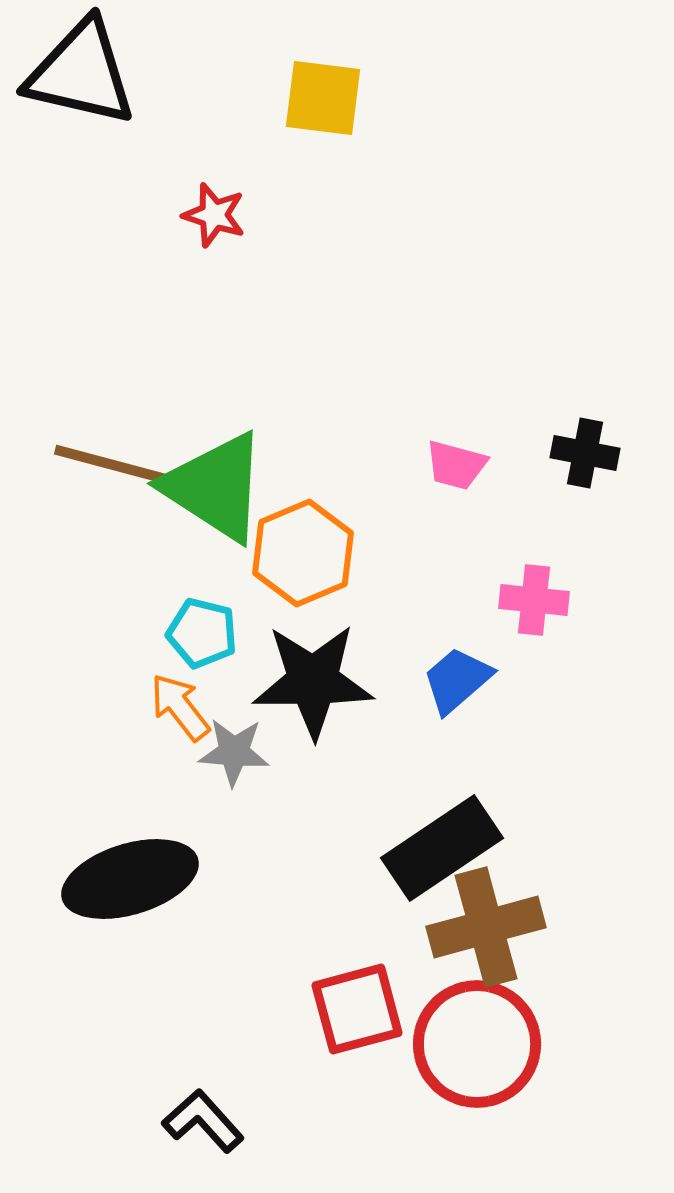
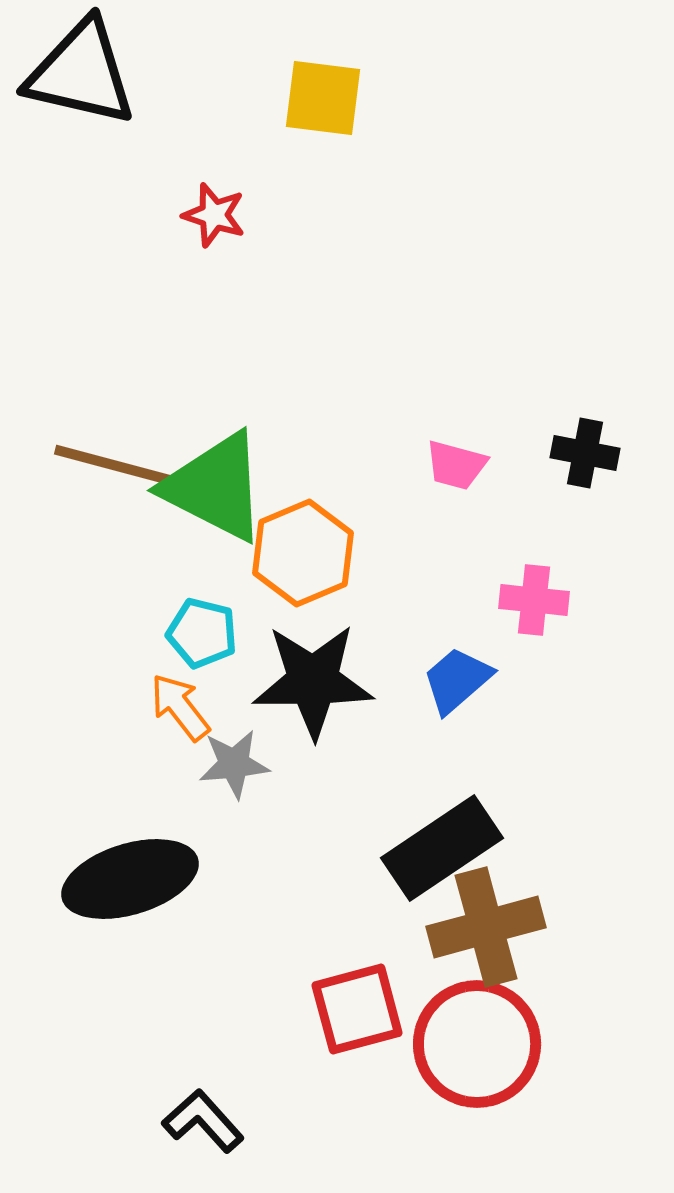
green triangle: rotated 6 degrees counterclockwise
gray star: moved 12 px down; rotated 10 degrees counterclockwise
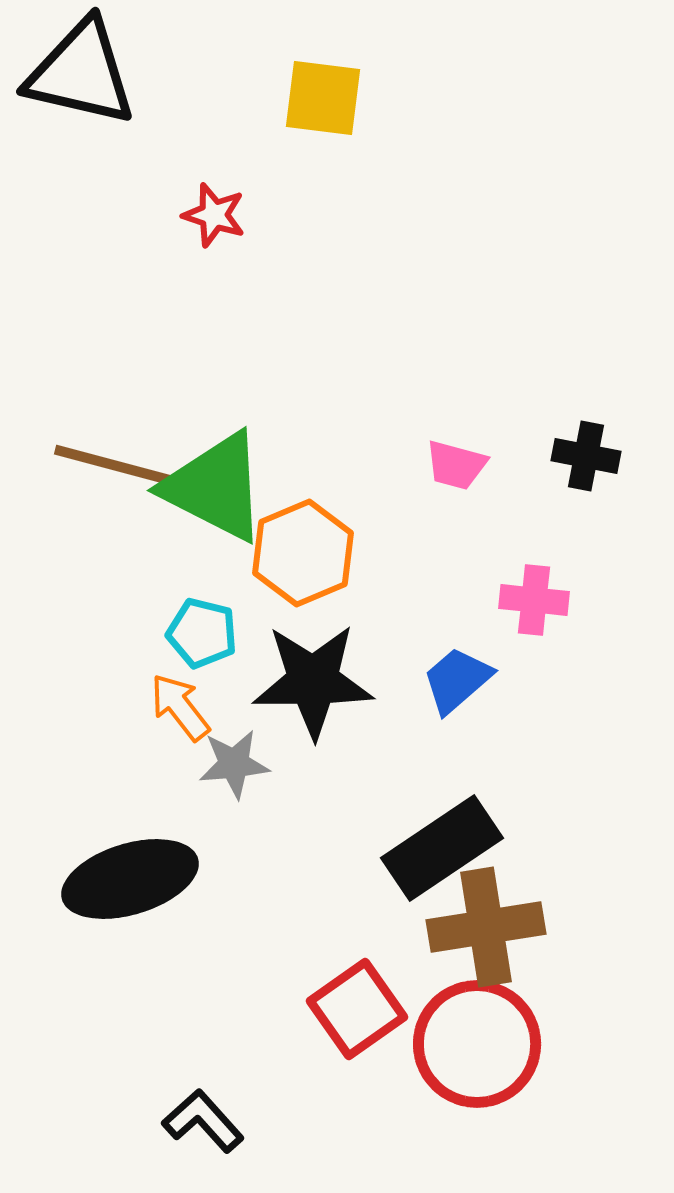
black cross: moved 1 px right, 3 px down
brown cross: rotated 6 degrees clockwise
red square: rotated 20 degrees counterclockwise
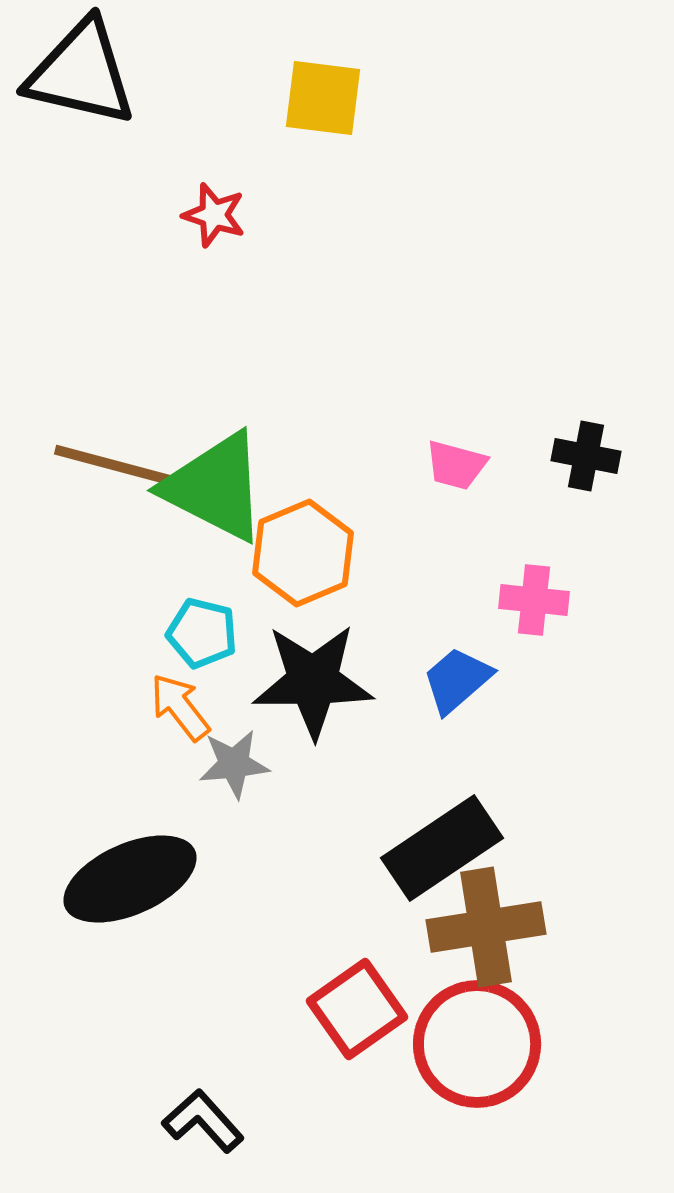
black ellipse: rotated 7 degrees counterclockwise
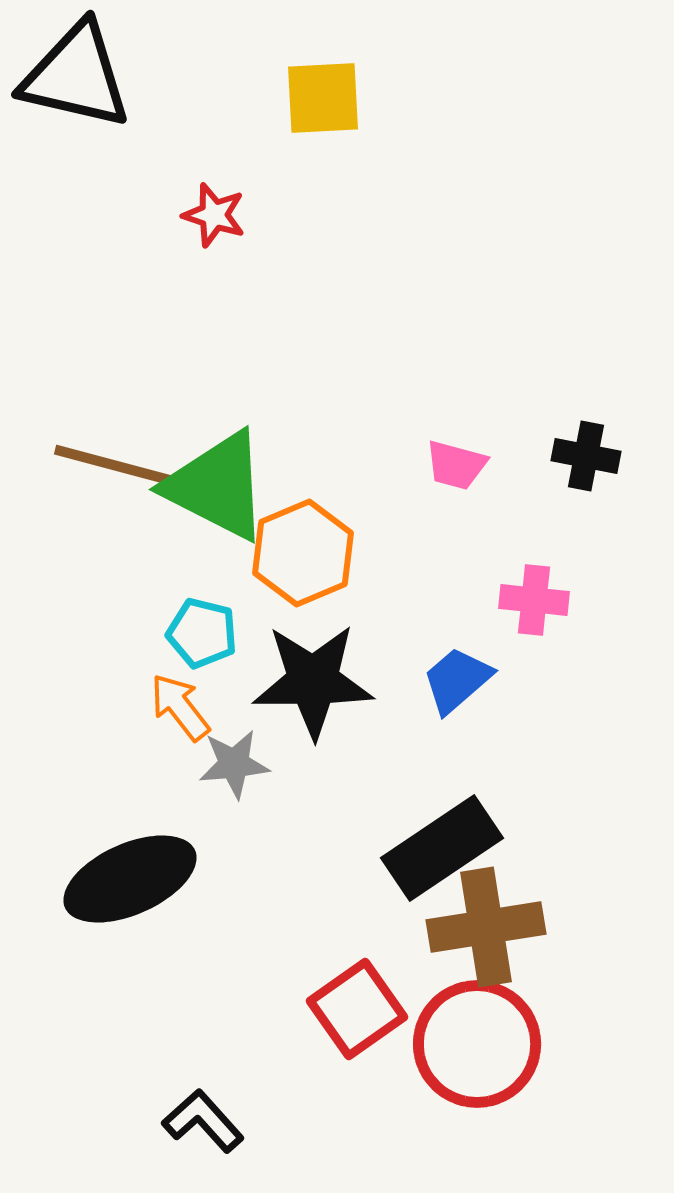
black triangle: moved 5 px left, 3 px down
yellow square: rotated 10 degrees counterclockwise
green triangle: moved 2 px right, 1 px up
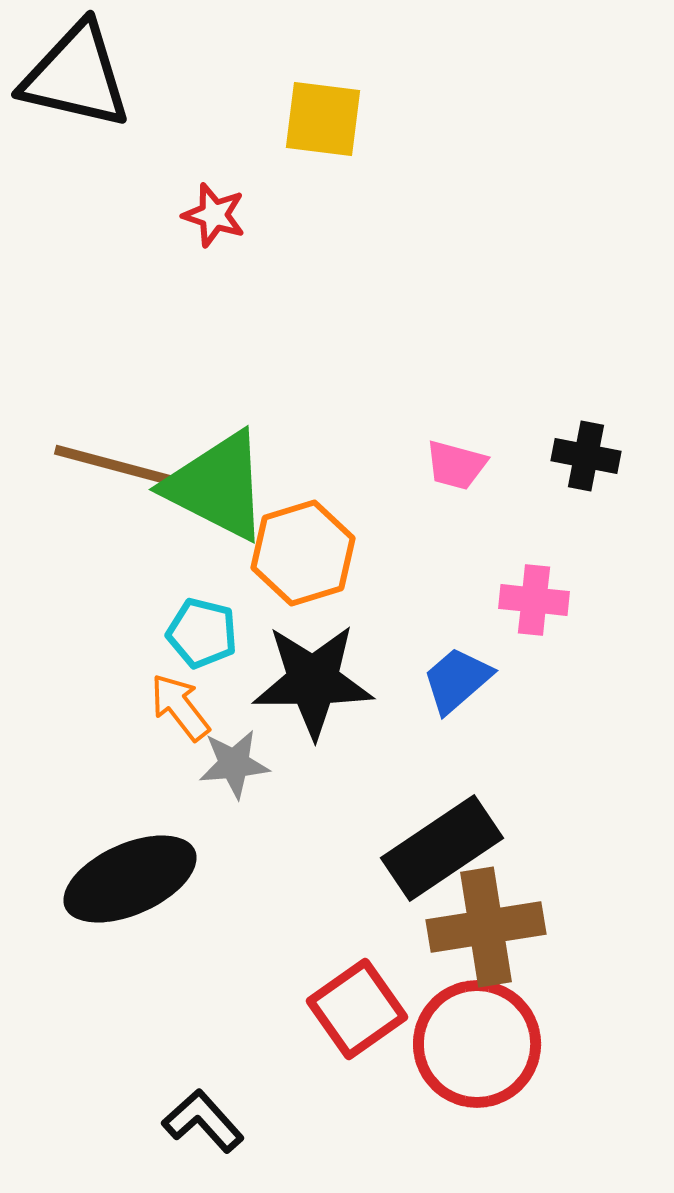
yellow square: moved 21 px down; rotated 10 degrees clockwise
orange hexagon: rotated 6 degrees clockwise
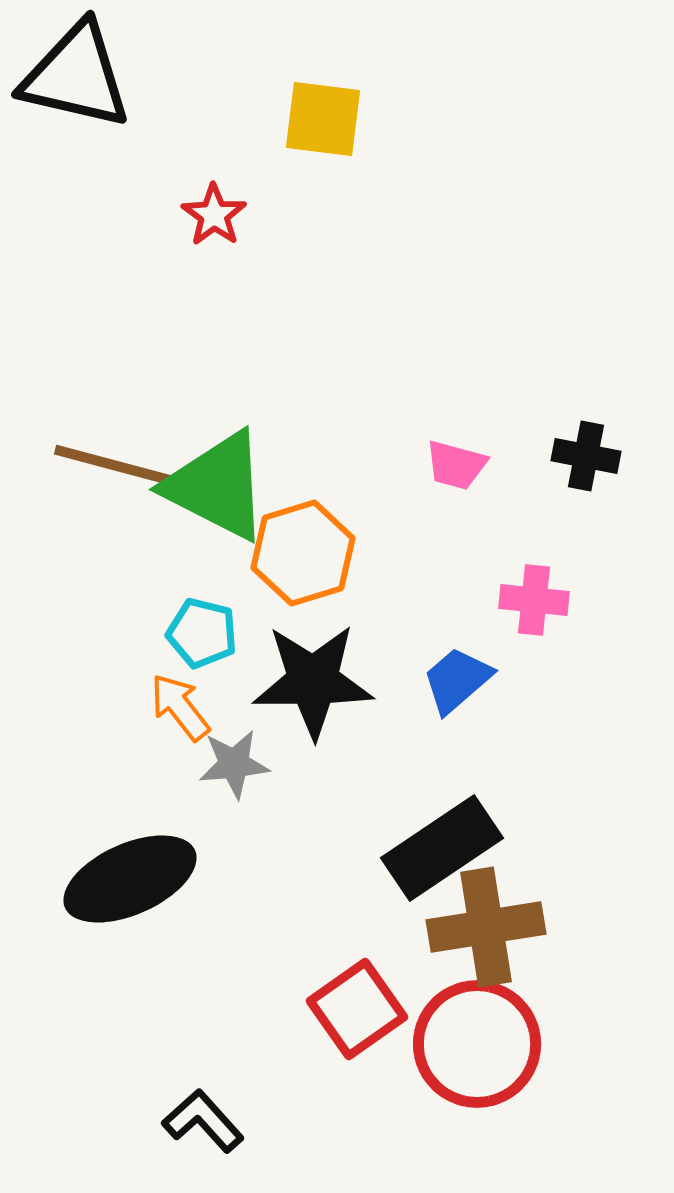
red star: rotated 18 degrees clockwise
